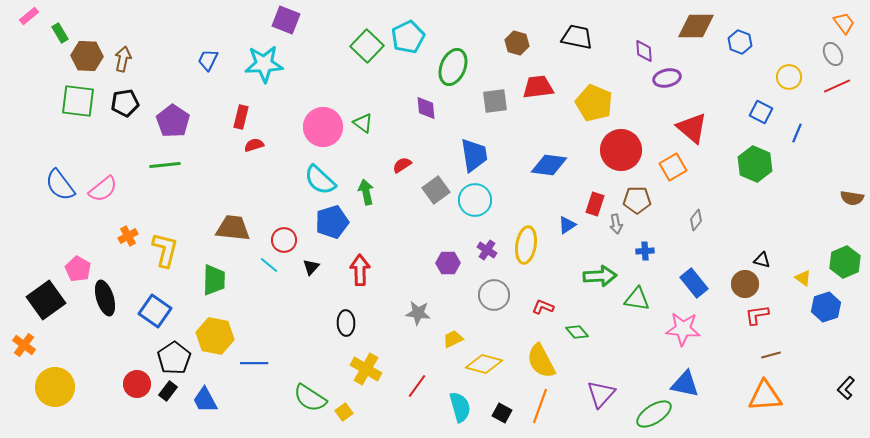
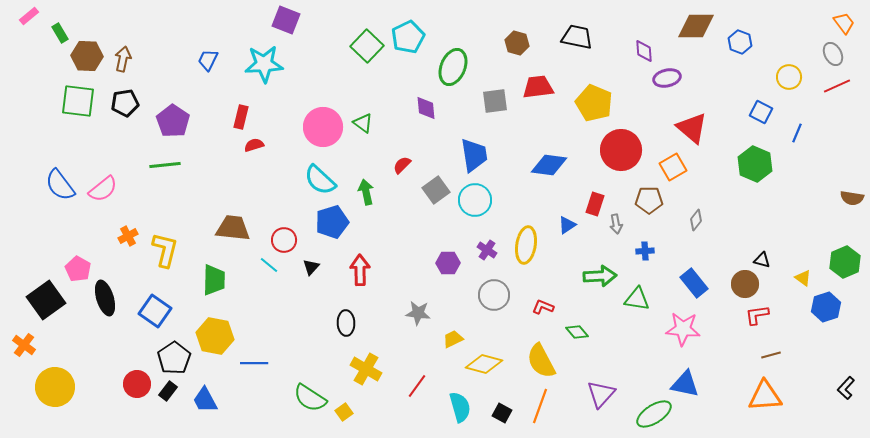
red semicircle at (402, 165): rotated 12 degrees counterclockwise
brown pentagon at (637, 200): moved 12 px right
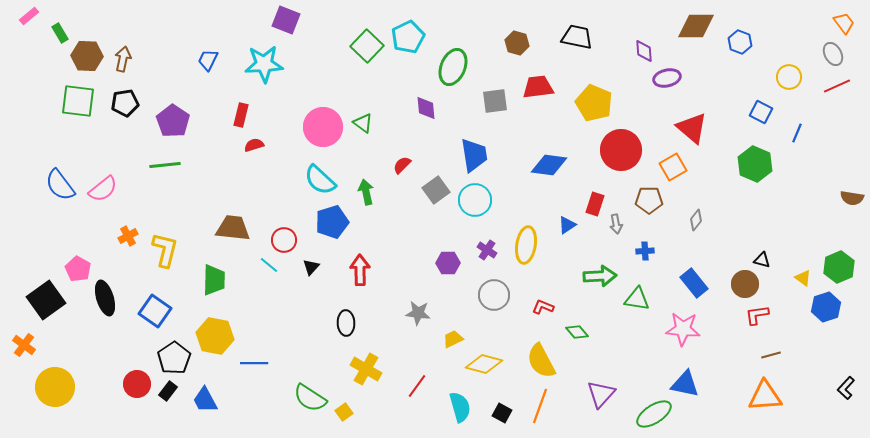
red rectangle at (241, 117): moved 2 px up
green hexagon at (845, 262): moved 6 px left, 5 px down
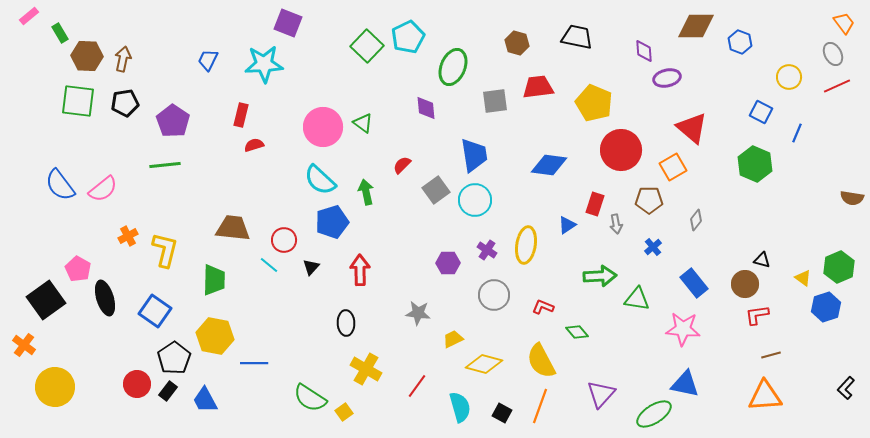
purple square at (286, 20): moved 2 px right, 3 px down
blue cross at (645, 251): moved 8 px right, 4 px up; rotated 36 degrees counterclockwise
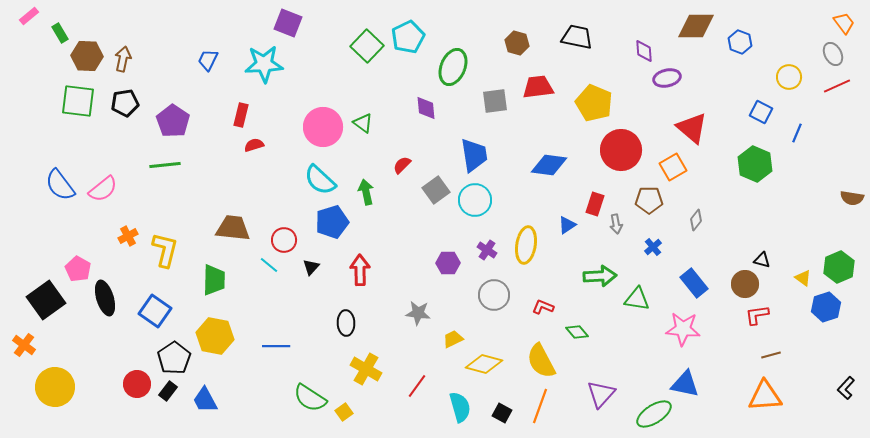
blue line at (254, 363): moved 22 px right, 17 px up
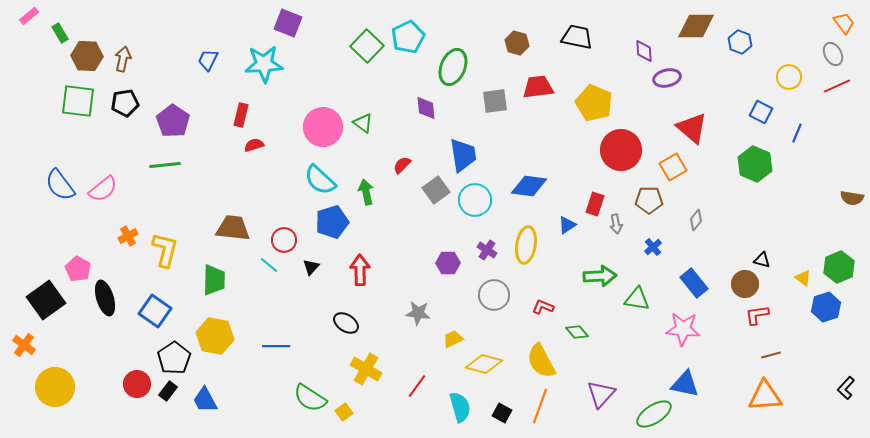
blue trapezoid at (474, 155): moved 11 px left
blue diamond at (549, 165): moved 20 px left, 21 px down
black ellipse at (346, 323): rotated 55 degrees counterclockwise
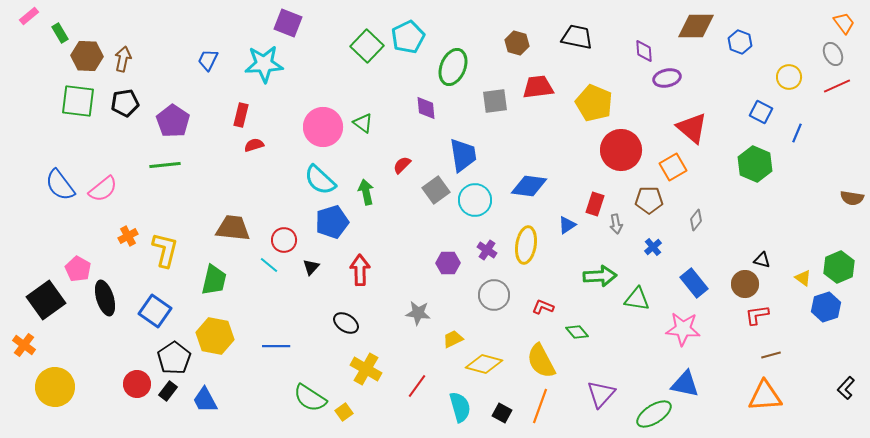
green trapezoid at (214, 280): rotated 12 degrees clockwise
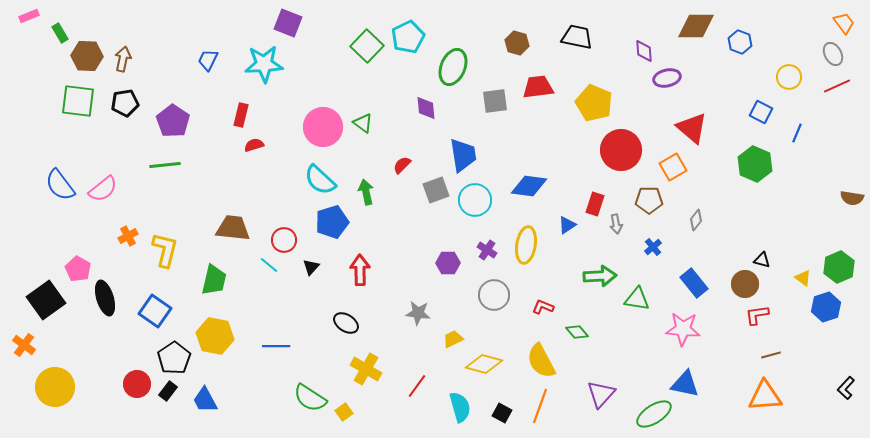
pink rectangle at (29, 16): rotated 18 degrees clockwise
gray square at (436, 190): rotated 16 degrees clockwise
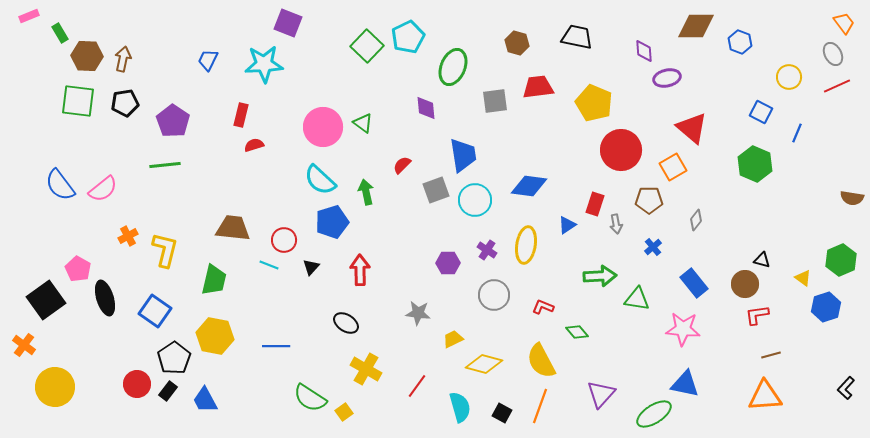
cyan line at (269, 265): rotated 18 degrees counterclockwise
green hexagon at (839, 267): moved 2 px right, 7 px up
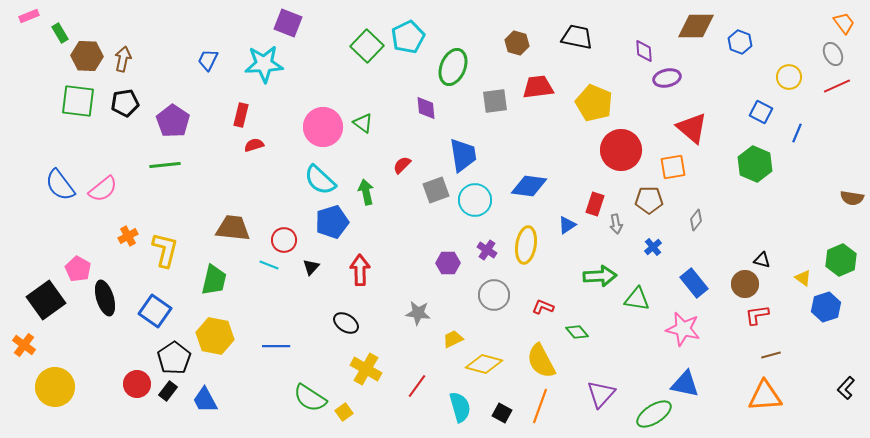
orange square at (673, 167): rotated 20 degrees clockwise
pink star at (683, 329): rotated 8 degrees clockwise
